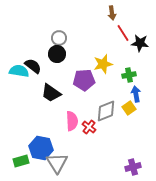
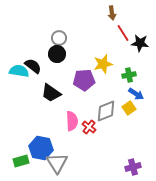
blue arrow: rotated 133 degrees clockwise
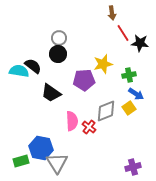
black circle: moved 1 px right
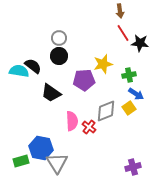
brown arrow: moved 8 px right, 2 px up
black circle: moved 1 px right, 2 px down
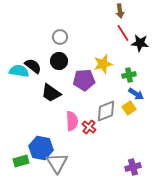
gray circle: moved 1 px right, 1 px up
black circle: moved 5 px down
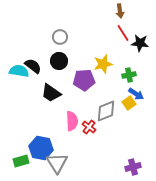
yellow square: moved 5 px up
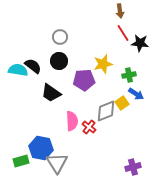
cyan semicircle: moved 1 px left, 1 px up
yellow square: moved 7 px left
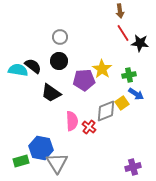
yellow star: moved 1 px left, 5 px down; rotated 24 degrees counterclockwise
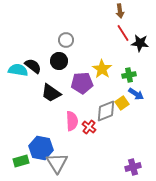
gray circle: moved 6 px right, 3 px down
purple pentagon: moved 2 px left, 3 px down
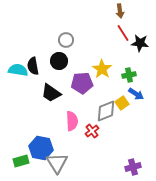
black semicircle: rotated 138 degrees counterclockwise
red cross: moved 3 px right, 4 px down; rotated 16 degrees clockwise
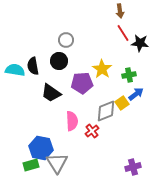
cyan semicircle: moved 3 px left
blue arrow: rotated 70 degrees counterclockwise
green rectangle: moved 10 px right, 4 px down
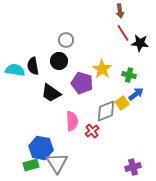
green cross: rotated 24 degrees clockwise
purple pentagon: rotated 20 degrees clockwise
